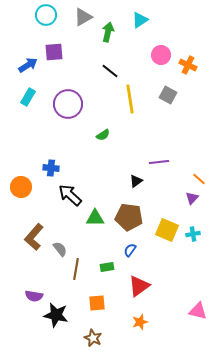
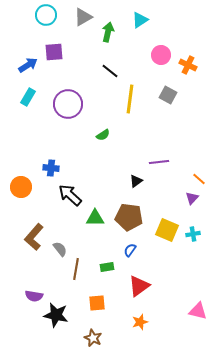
yellow line: rotated 16 degrees clockwise
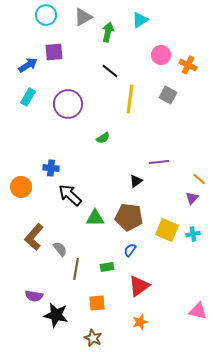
green semicircle: moved 3 px down
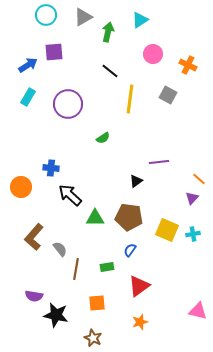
pink circle: moved 8 px left, 1 px up
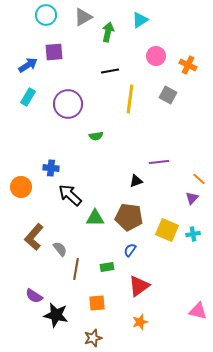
pink circle: moved 3 px right, 2 px down
black line: rotated 48 degrees counterclockwise
green semicircle: moved 7 px left, 2 px up; rotated 24 degrees clockwise
black triangle: rotated 16 degrees clockwise
purple semicircle: rotated 24 degrees clockwise
brown star: rotated 30 degrees clockwise
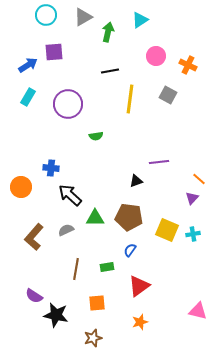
gray semicircle: moved 6 px right, 19 px up; rotated 77 degrees counterclockwise
